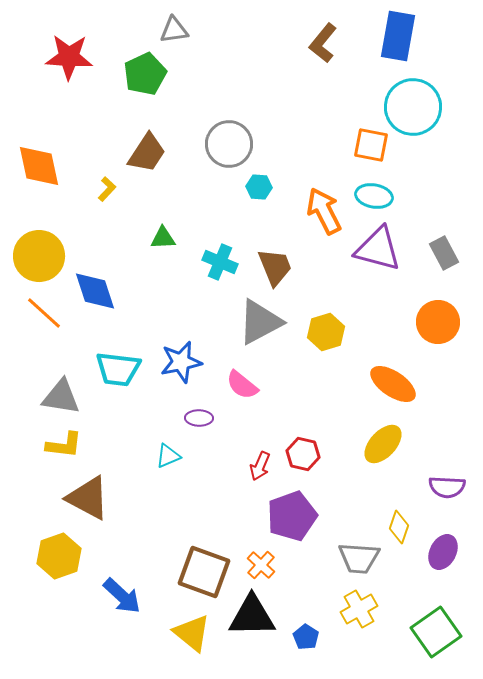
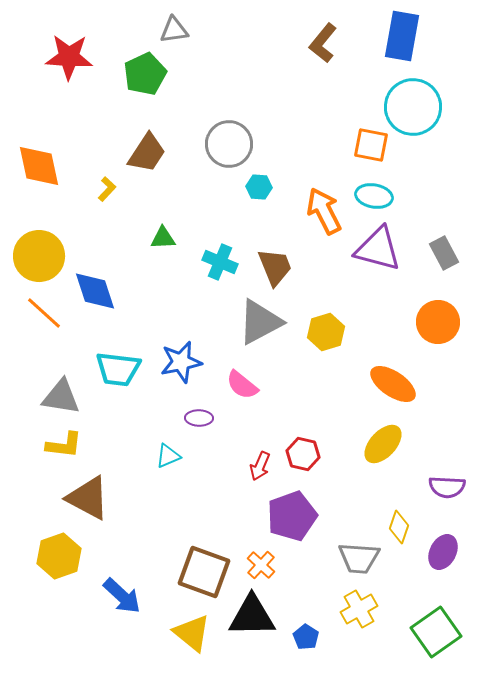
blue rectangle at (398, 36): moved 4 px right
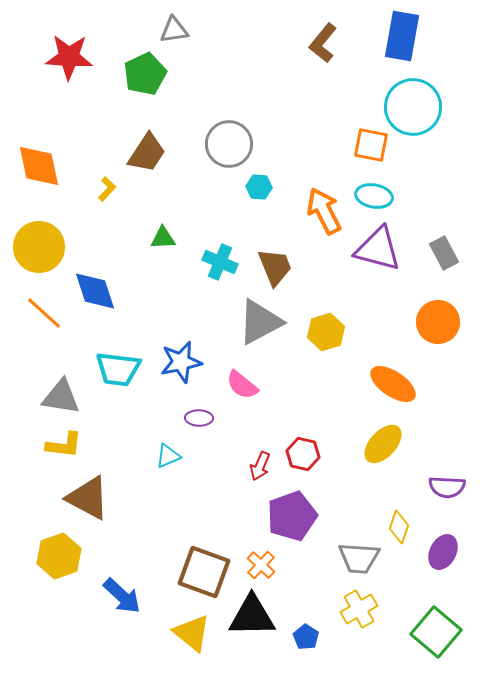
yellow circle at (39, 256): moved 9 px up
green square at (436, 632): rotated 15 degrees counterclockwise
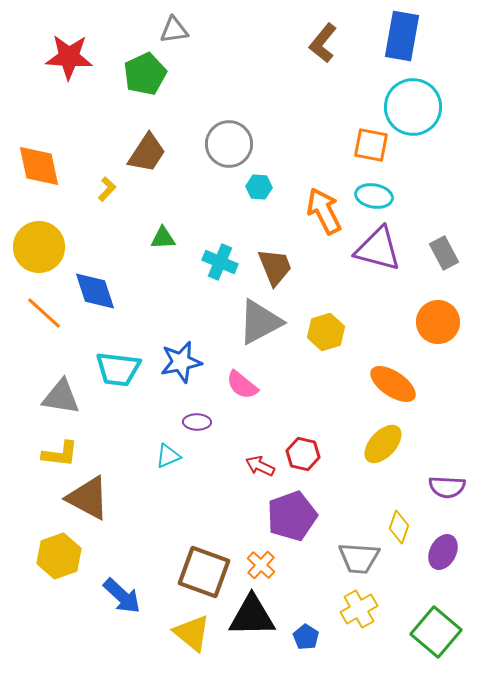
purple ellipse at (199, 418): moved 2 px left, 4 px down
yellow L-shape at (64, 445): moved 4 px left, 9 px down
red arrow at (260, 466): rotated 92 degrees clockwise
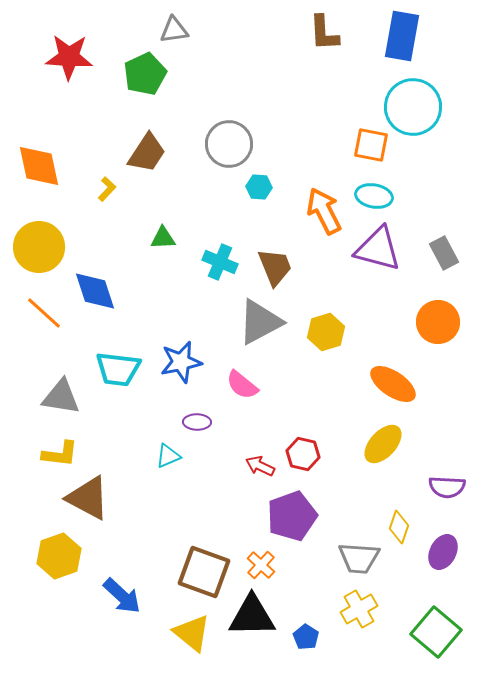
brown L-shape at (323, 43): moved 1 px right, 10 px up; rotated 42 degrees counterclockwise
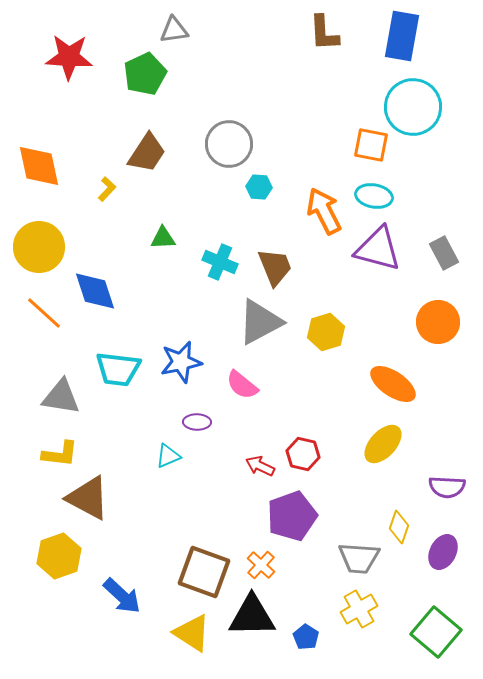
yellow triangle at (192, 633): rotated 6 degrees counterclockwise
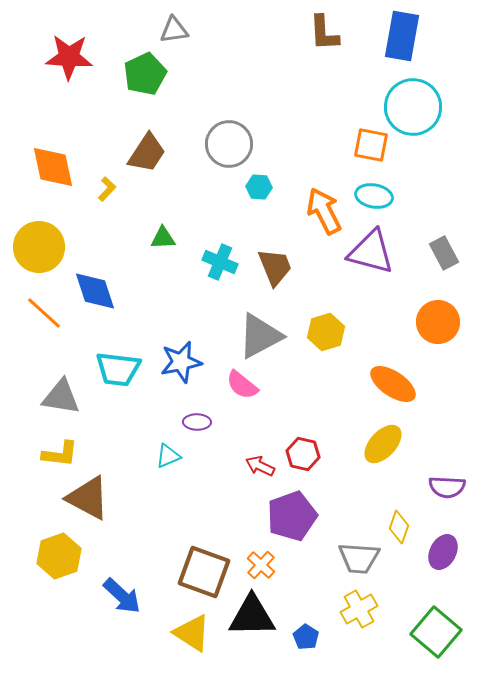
orange diamond at (39, 166): moved 14 px right, 1 px down
purple triangle at (378, 249): moved 7 px left, 3 px down
gray triangle at (260, 322): moved 14 px down
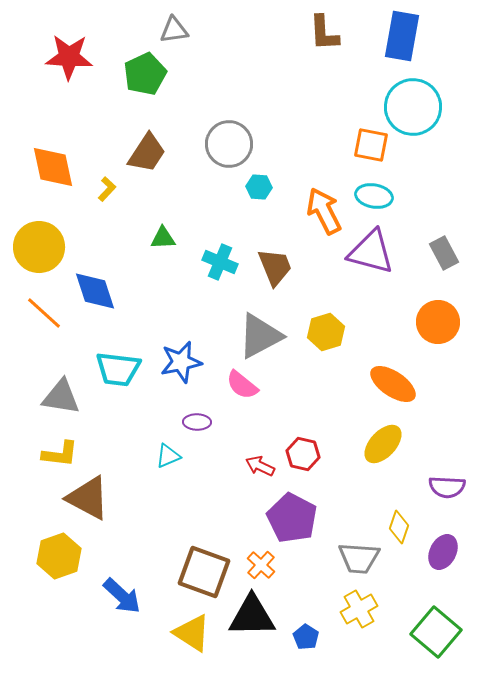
purple pentagon at (292, 516): moved 2 px down; rotated 24 degrees counterclockwise
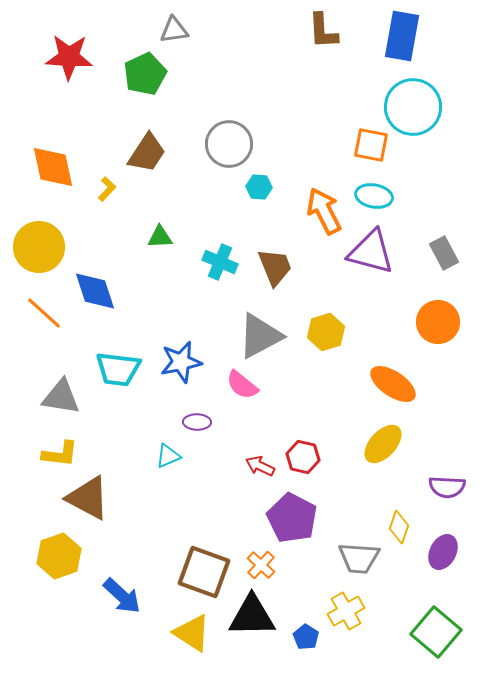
brown L-shape at (324, 33): moved 1 px left, 2 px up
green triangle at (163, 238): moved 3 px left, 1 px up
red hexagon at (303, 454): moved 3 px down
yellow cross at (359, 609): moved 13 px left, 2 px down
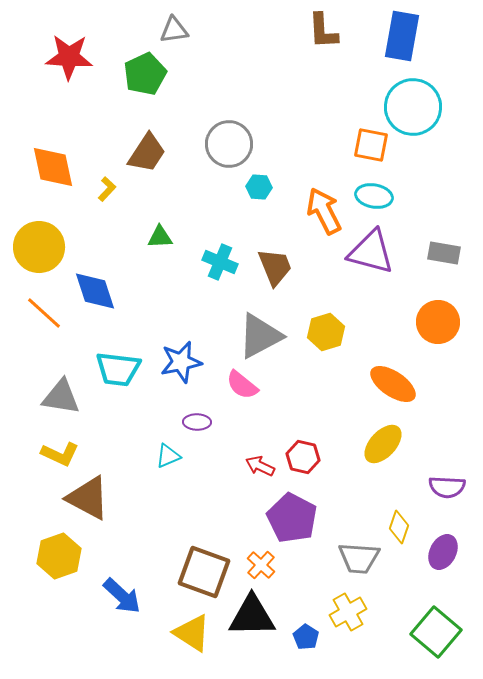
gray rectangle at (444, 253): rotated 52 degrees counterclockwise
yellow L-shape at (60, 454): rotated 18 degrees clockwise
yellow cross at (346, 611): moved 2 px right, 1 px down
